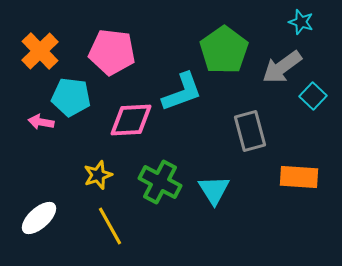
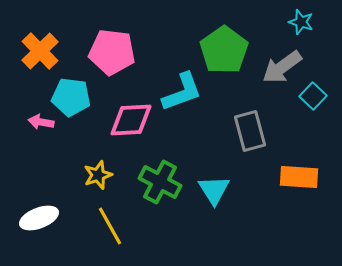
white ellipse: rotated 21 degrees clockwise
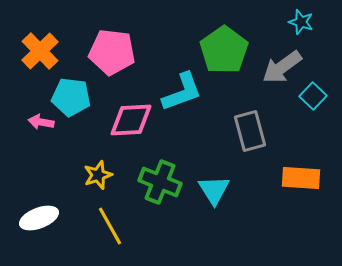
orange rectangle: moved 2 px right, 1 px down
green cross: rotated 6 degrees counterclockwise
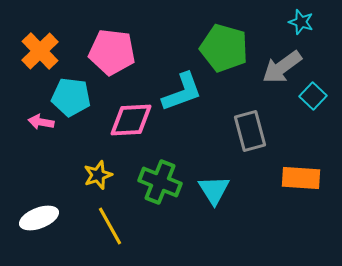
green pentagon: moved 2 px up; rotated 21 degrees counterclockwise
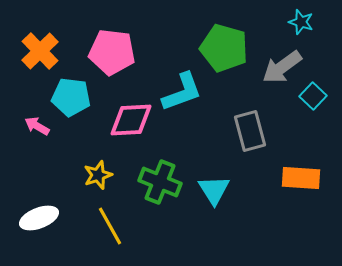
pink arrow: moved 4 px left, 4 px down; rotated 20 degrees clockwise
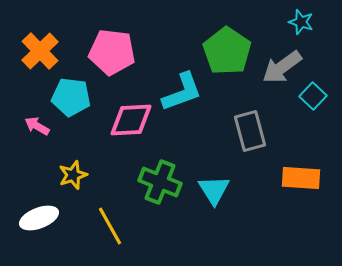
green pentagon: moved 3 px right, 3 px down; rotated 18 degrees clockwise
yellow star: moved 25 px left
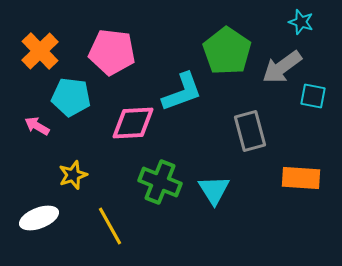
cyan square: rotated 32 degrees counterclockwise
pink diamond: moved 2 px right, 3 px down
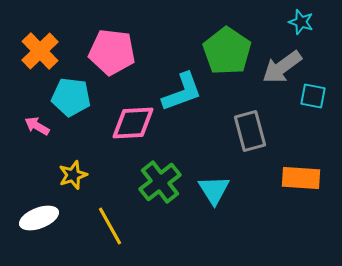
green cross: rotated 30 degrees clockwise
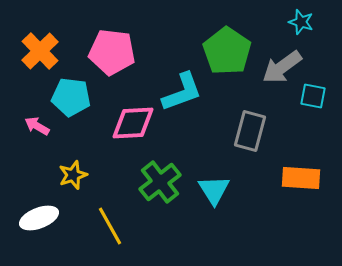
gray rectangle: rotated 30 degrees clockwise
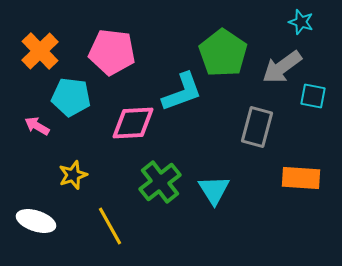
green pentagon: moved 4 px left, 2 px down
gray rectangle: moved 7 px right, 4 px up
white ellipse: moved 3 px left, 3 px down; rotated 39 degrees clockwise
